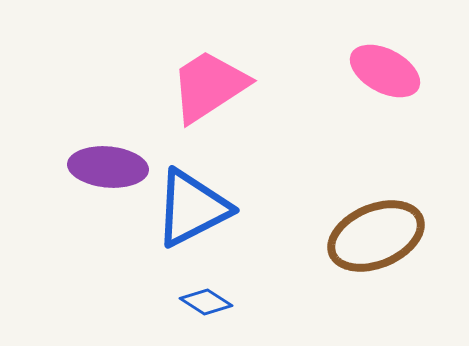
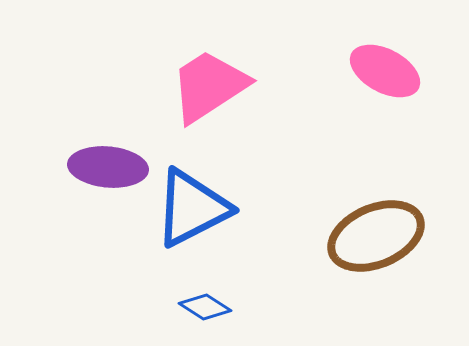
blue diamond: moved 1 px left, 5 px down
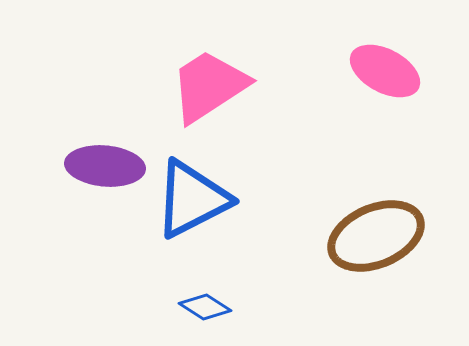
purple ellipse: moved 3 px left, 1 px up
blue triangle: moved 9 px up
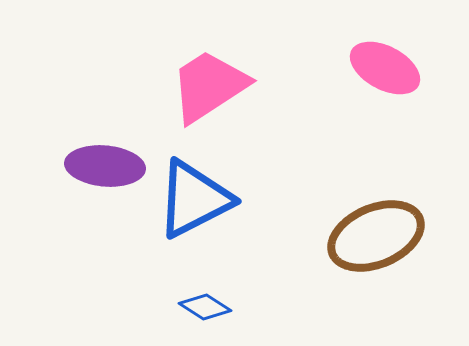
pink ellipse: moved 3 px up
blue triangle: moved 2 px right
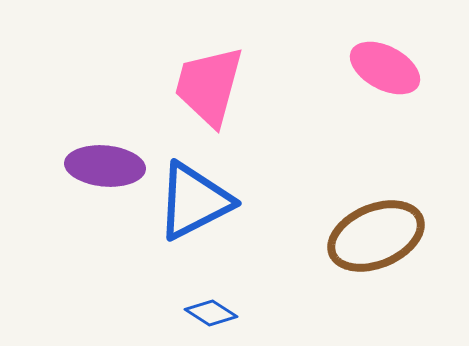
pink trapezoid: rotated 42 degrees counterclockwise
blue triangle: moved 2 px down
blue diamond: moved 6 px right, 6 px down
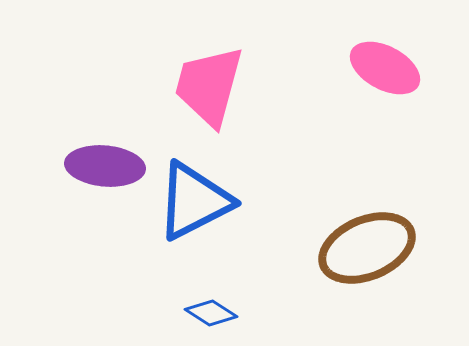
brown ellipse: moved 9 px left, 12 px down
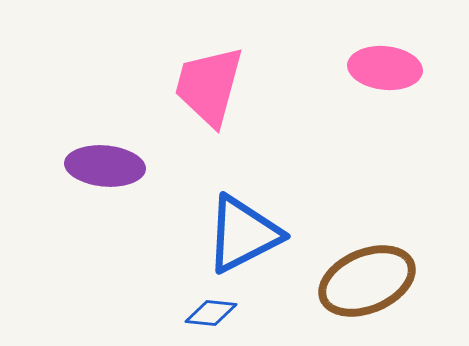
pink ellipse: rotated 22 degrees counterclockwise
blue triangle: moved 49 px right, 33 px down
brown ellipse: moved 33 px down
blue diamond: rotated 27 degrees counterclockwise
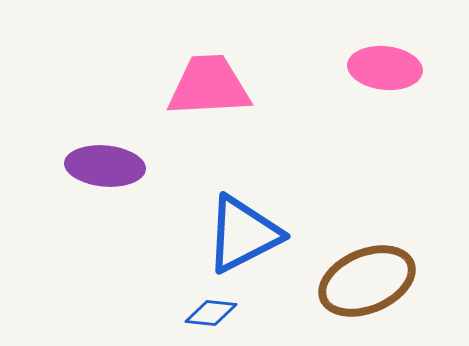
pink trapezoid: rotated 72 degrees clockwise
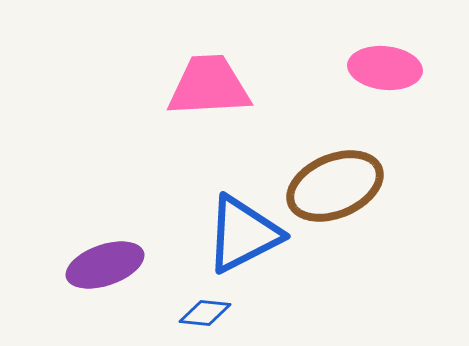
purple ellipse: moved 99 px down; rotated 24 degrees counterclockwise
brown ellipse: moved 32 px left, 95 px up
blue diamond: moved 6 px left
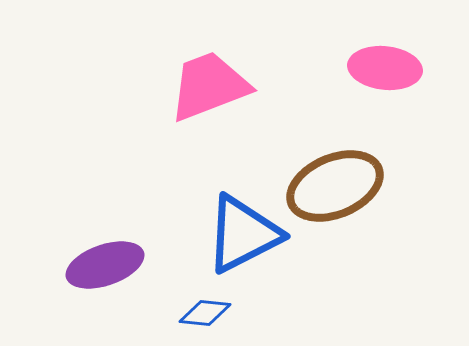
pink trapezoid: rotated 18 degrees counterclockwise
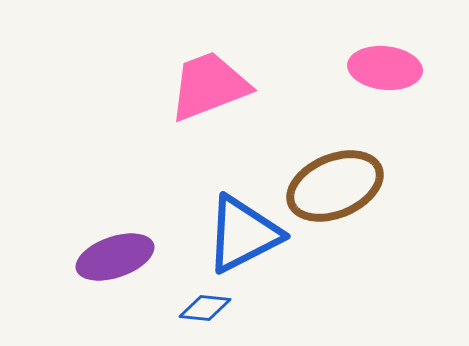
purple ellipse: moved 10 px right, 8 px up
blue diamond: moved 5 px up
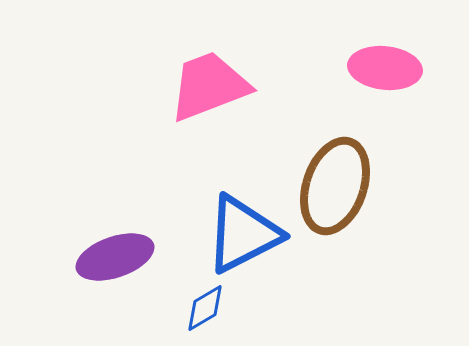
brown ellipse: rotated 48 degrees counterclockwise
blue diamond: rotated 36 degrees counterclockwise
